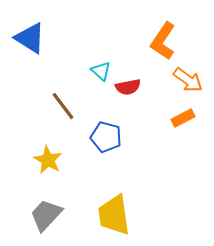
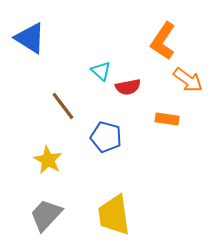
orange rectangle: moved 16 px left, 1 px down; rotated 35 degrees clockwise
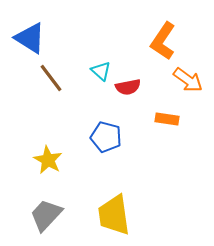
brown line: moved 12 px left, 28 px up
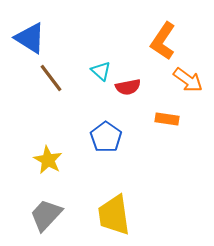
blue pentagon: rotated 20 degrees clockwise
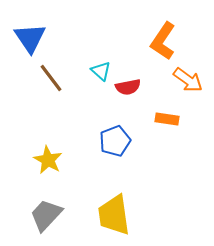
blue triangle: rotated 24 degrees clockwise
blue pentagon: moved 9 px right, 4 px down; rotated 16 degrees clockwise
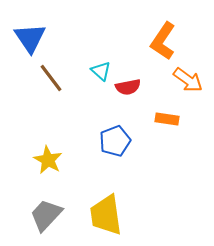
yellow trapezoid: moved 8 px left
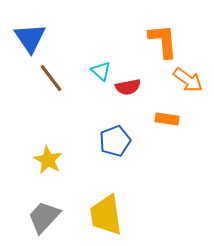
orange L-shape: rotated 141 degrees clockwise
gray trapezoid: moved 2 px left, 2 px down
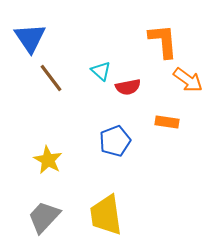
orange rectangle: moved 3 px down
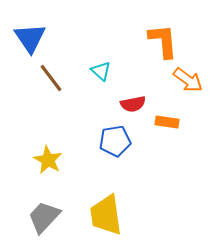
red semicircle: moved 5 px right, 17 px down
blue pentagon: rotated 12 degrees clockwise
